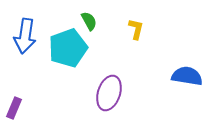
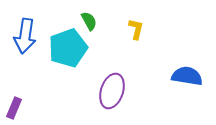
purple ellipse: moved 3 px right, 2 px up
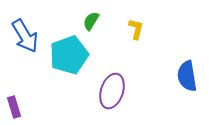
green semicircle: moved 2 px right; rotated 120 degrees counterclockwise
blue arrow: rotated 40 degrees counterclockwise
cyan pentagon: moved 1 px right, 7 px down
blue semicircle: rotated 108 degrees counterclockwise
purple rectangle: moved 1 px up; rotated 40 degrees counterclockwise
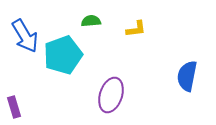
green semicircle: rotated 54 degrees clockwise
yellow L-shape: rotated 70 degrees clockwise
cyan pentagon: moved 6 px left
blue semicircle: rotated 20 degrees clockwise
purple ellipse: moved 1 px left, 4 px down
